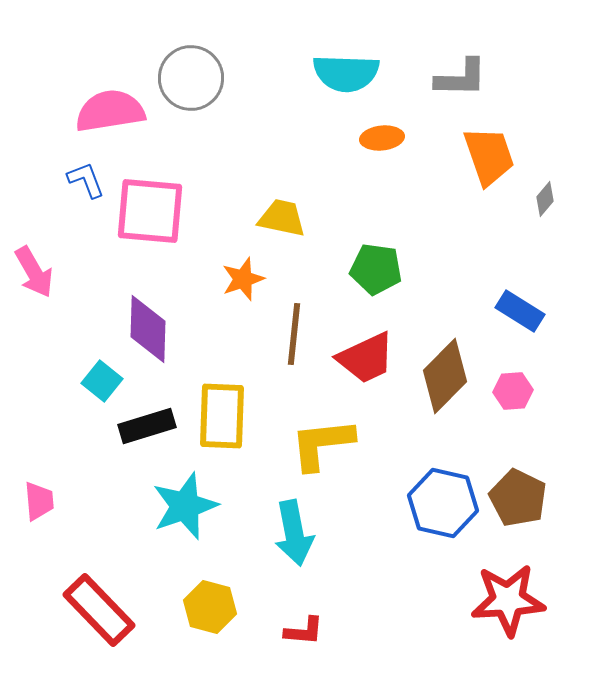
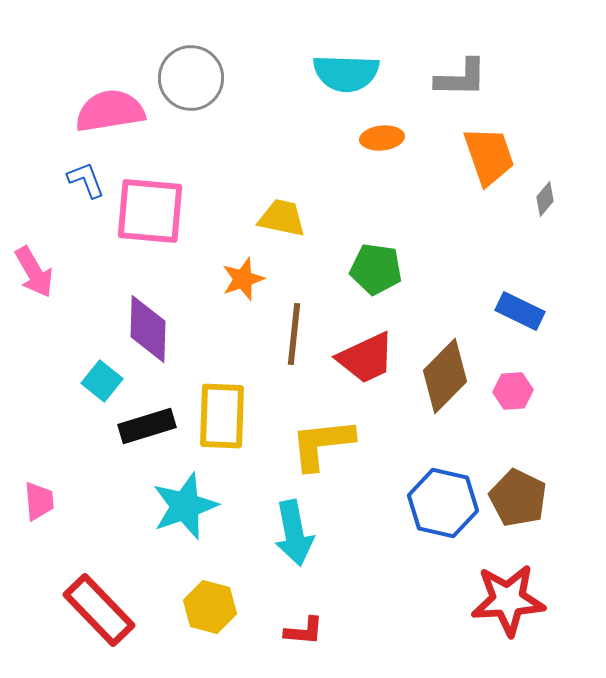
blue rectangle: rotated 6 degrees counterclockwise
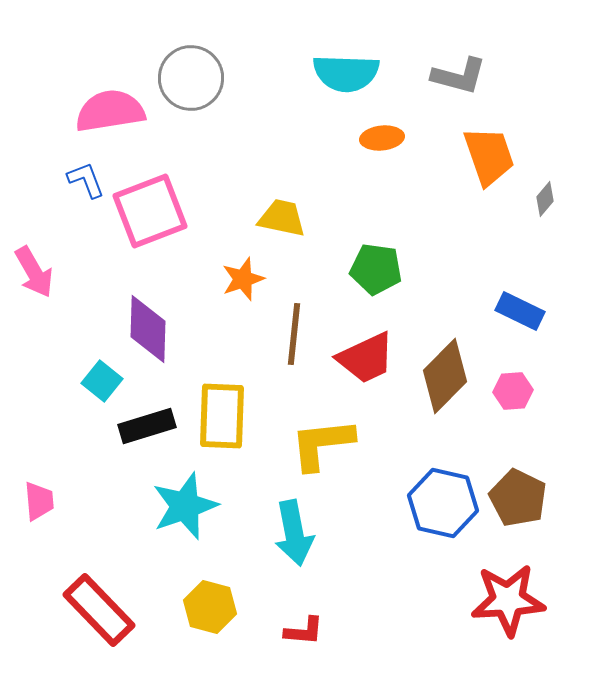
gray L-shape: moved 2 px left, 2 px up; rotated 14 degrees clockwise
pink square: rotated 26 degrees counterclockwise
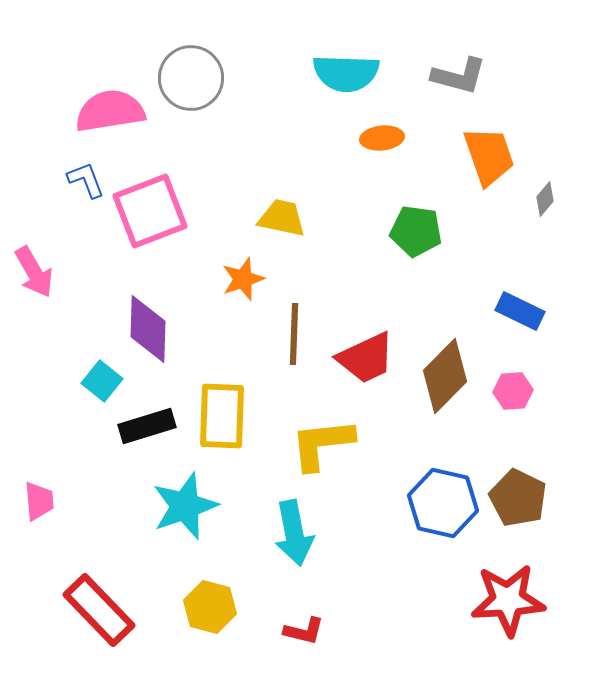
green pentagon: moved 40 px right, 38 px up
brown line: rotated 4 degrees counterclockwise
red L-shape: rotated 9 degrees clockwise
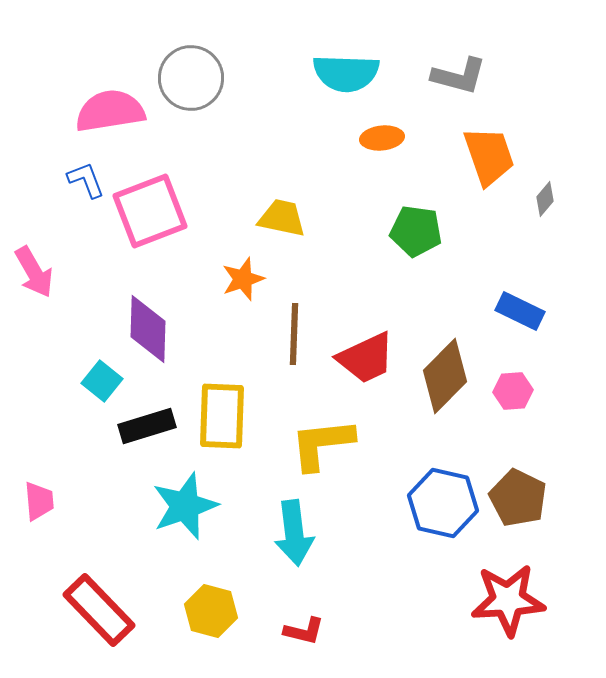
cyan arrow: rotated 4 degrees clockwise
yellow hexagon: moved 1 px right, 4 px down
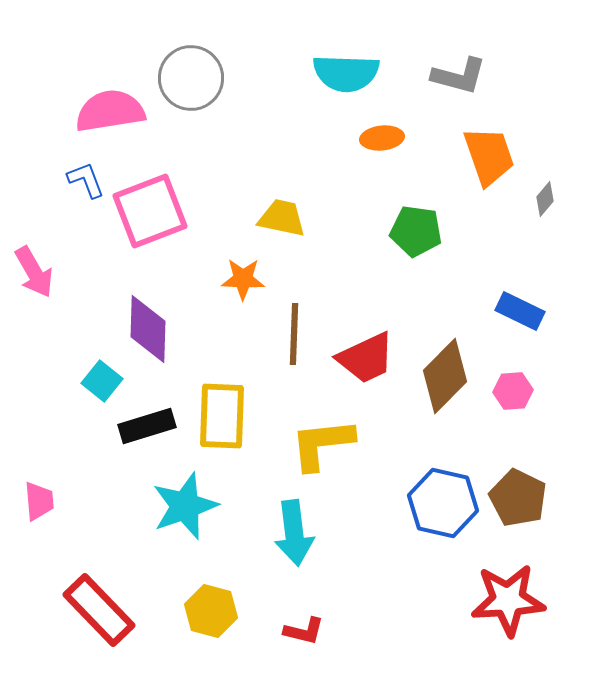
orange star: rotated 21 degrees clockwise
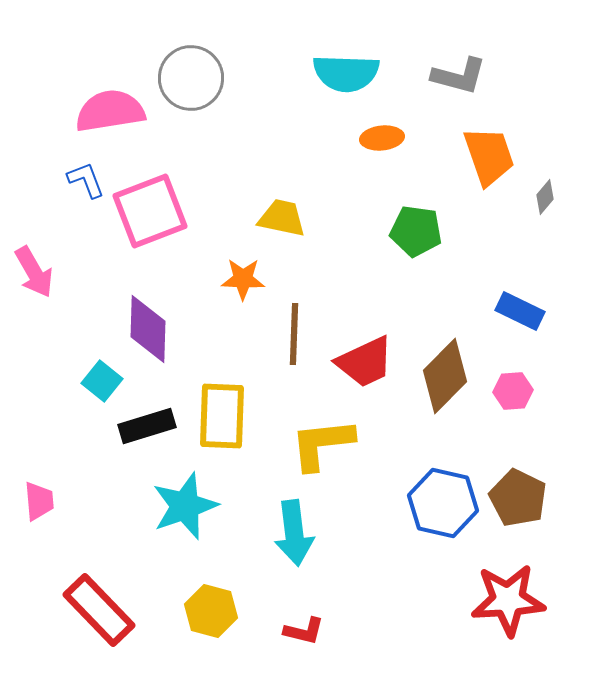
gray diamond: moved 2 px up
red trapezoid: moved 1 px left, 4 px down
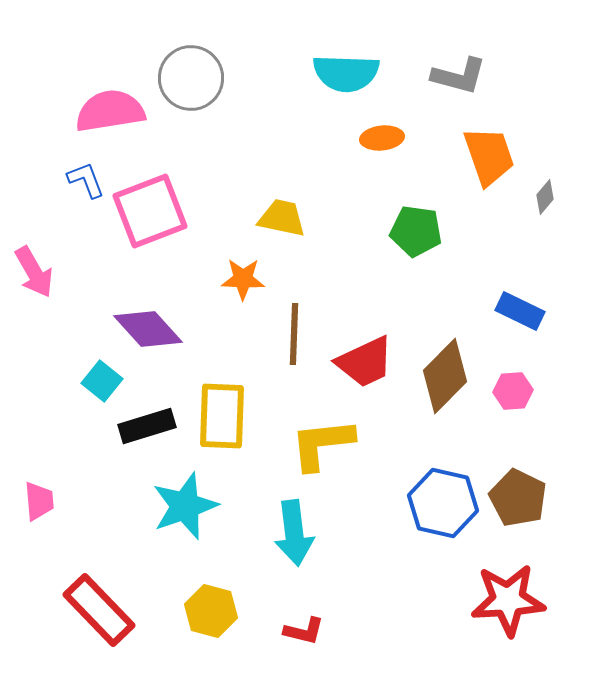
purple diamond: rotated 44 degrees counterclockwise
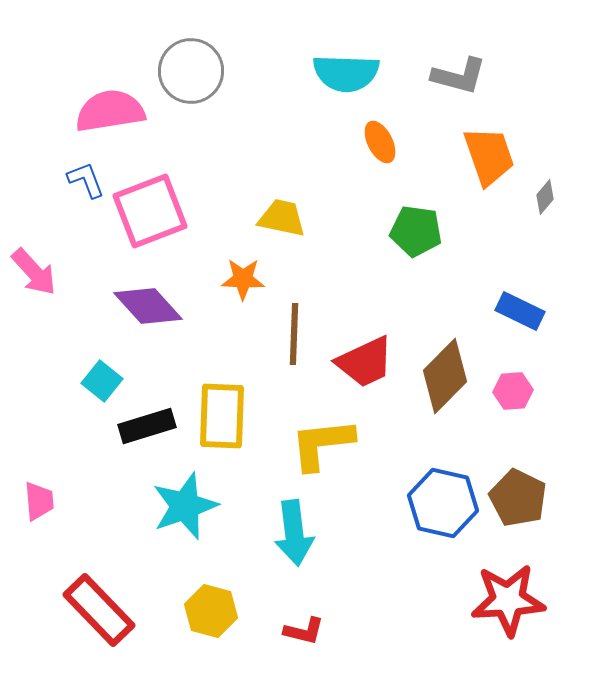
gray circle: moved 7 px up
orange ellipse: moved 2 px left, 4 px down; rotated 69 degrees clockwise
pink arrow: rotated 12 degrees counterclockwise
purple diamond: moved 23 px up
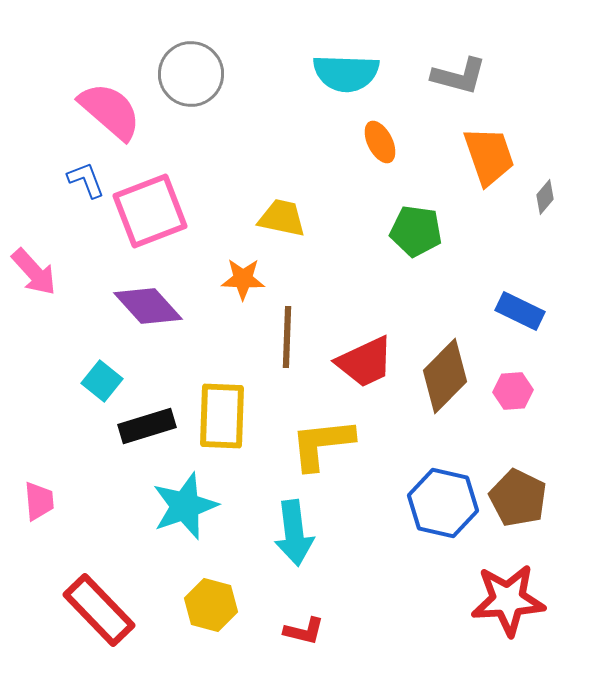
gray circle: moved 3 px down
pink semicircle: rotated 50 degrees clockwise
brown line: moved 7 px left, 3 px down
yellow hexagon: moved 6 px up
